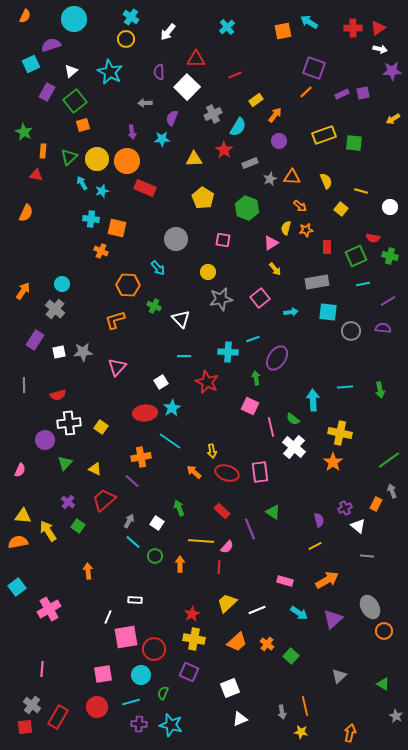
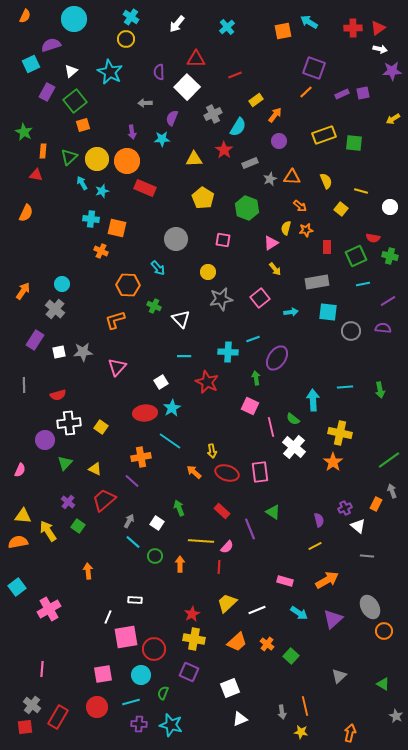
white arrow at (168, 32): moved 9 px right, 8 px up
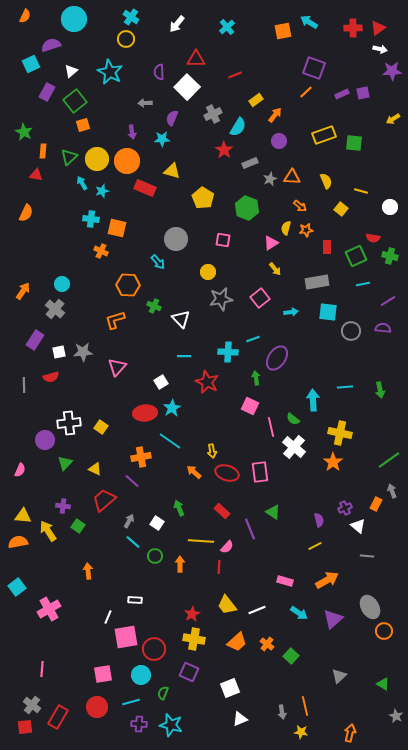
yellow triangle at (194, 159): moved 22 px left, 12 px down; rotated 18 degrees clockwise
cyan arrow at (158, 268): moved 6 px up
red semicircle at (58, 395): moved 7 px left, 18 px up
purple cross at (68, 502): moved 5 px left, 4 px down; rotated 32 degrees counterclockwise
yellow trapezoid at (227, 603): moved 2 px down; rotated 85 degrees counterclockwise
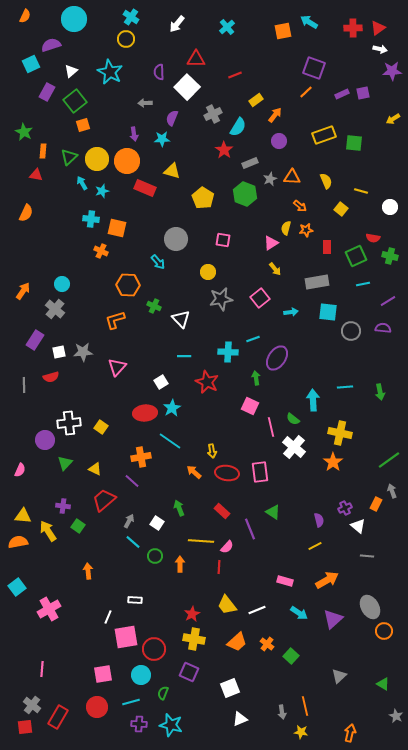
purple arrow at (132, 132): moved 2 px right, 2 px down
green hexagon at (247, 208): moved 2 px left, 14 px up
green arrow at (380, 390): moved 2 px down
red ellipse at (227, 473): rotated 10 degrees counterclockwise
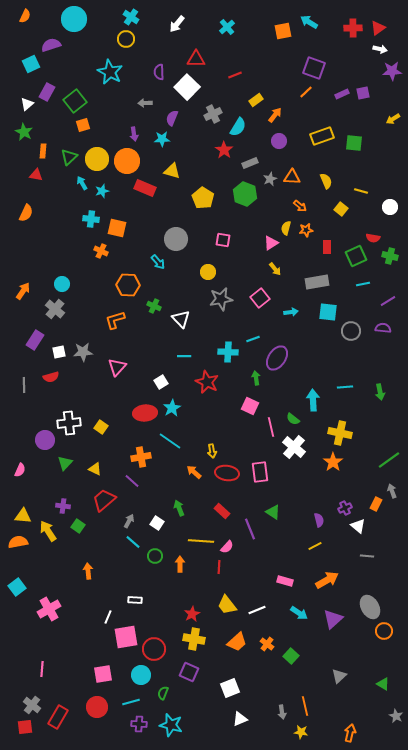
white triangle at (71, 71): moved 44 px left, 33 px down
yellow rectangle at (324, 135): moved 2 px left, 1 px down
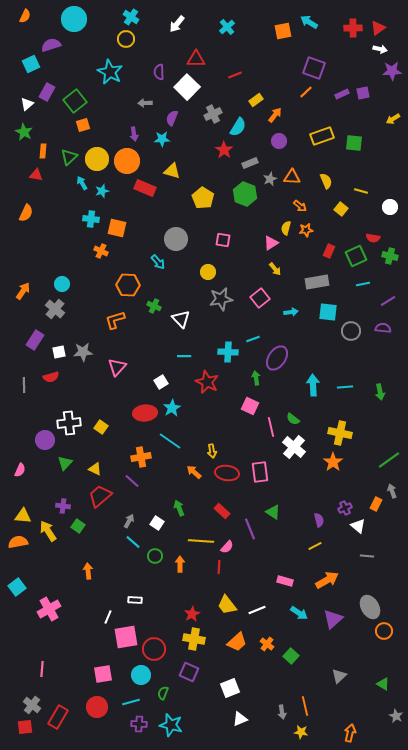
red rectangle at (327, 247): moved 2 px right, 4 px down; rotated 24 degrees clockwise
cyan arrow at (313, 400): moved 15 px up
red trapezoid at (104, 500): moved 4 px left, 4 px up
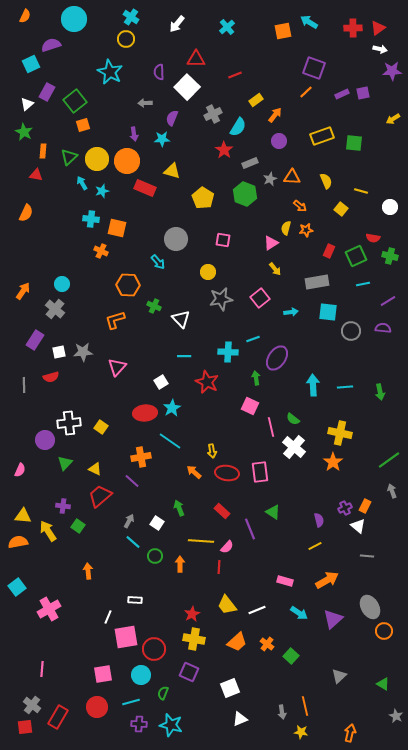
orange rectangle at (376, 504): moved 11 px left, 2 px down
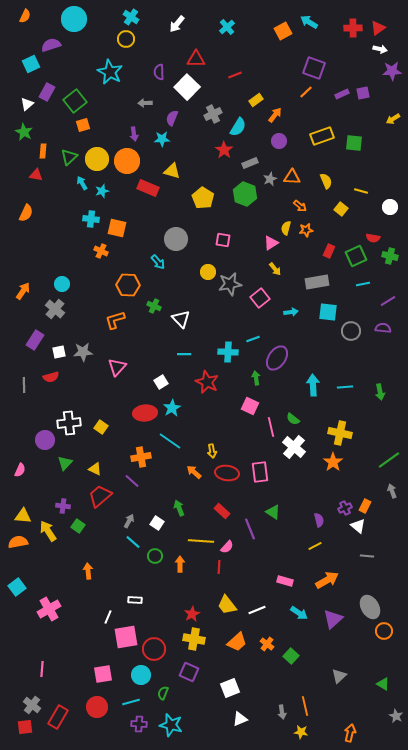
orange square at (283, 31): rotated 18 degrees counterclockwise
red rectangle at (145, 188): moved 3 px right
gray star at (221, 299): moved 9 px right, 15 px up
cyan line at (184, 356): moved 2 px up
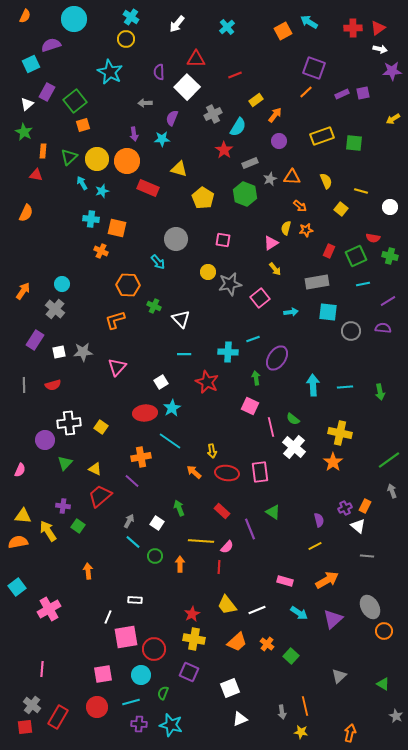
yellow triangle at (172, 171): moved 7 px right, 2 px up
red semicircle at (51, 377): moved 2 px right, 8 px down
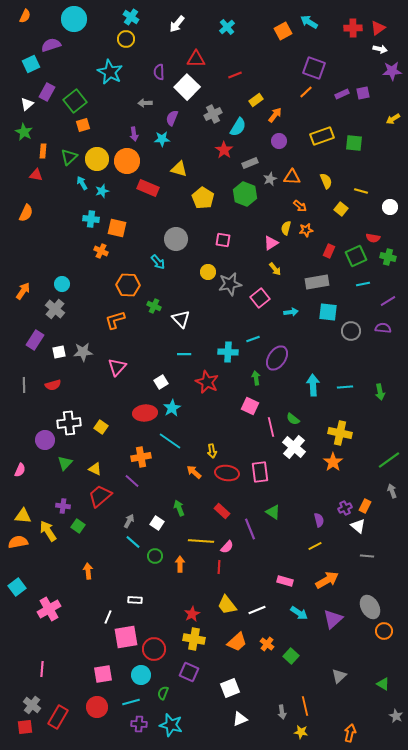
green cross at (390, 256): moved 2 px left, 1 px down
